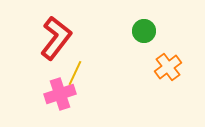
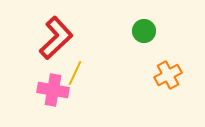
red L-shape: rotated 9 degrees clockwise
orange cross: moved 8 px down; rotated 8 degrees clockwise
pink cross: moved 7 px left, 4 px up; rotated 28 degrees clockwise
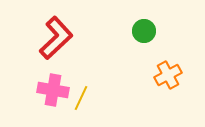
yellow line: moved 6 px right, 25 px down
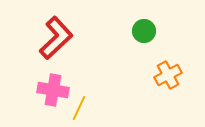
yellow line: moved 2 px left, 10 px down
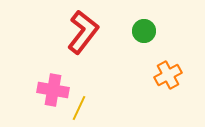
red L-shape: moved 27 px right, 6 px up; rotated 9 degrees counterclockwise
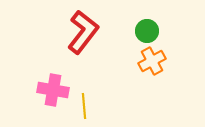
green circle: moved 3 px right
orange cross: moved 16 px left, 14 px up
yellow line: moved 5 px right, 2 px up; rotated 30 degrees counterclockwise
